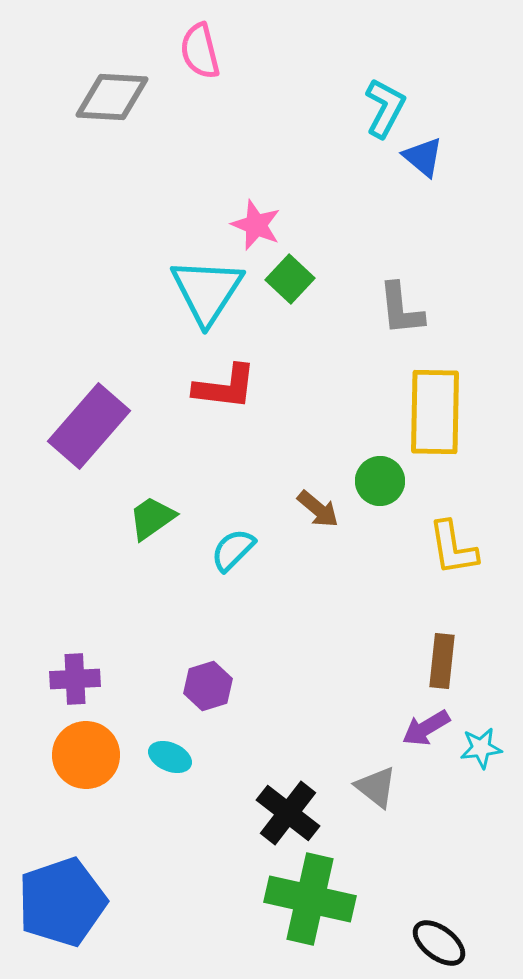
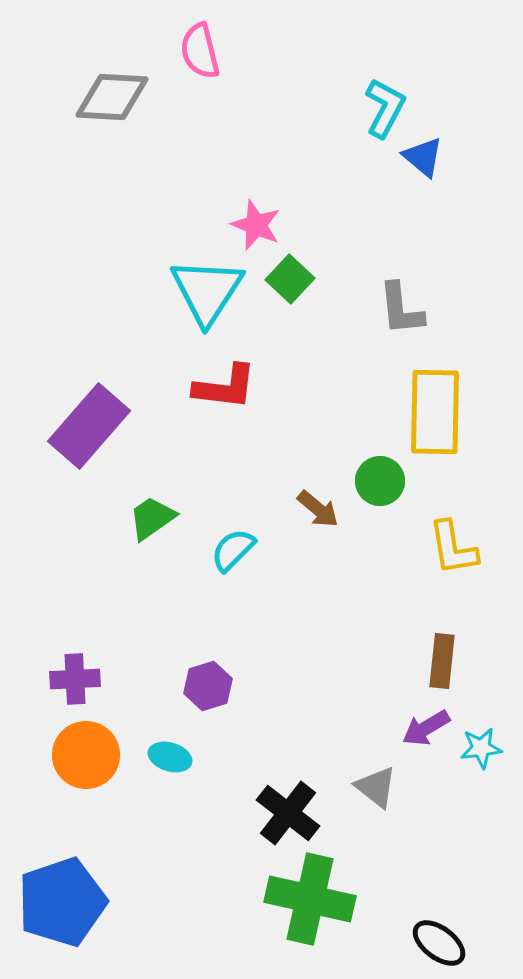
cyan ellipse: rotated 6 degrees counterclockwise
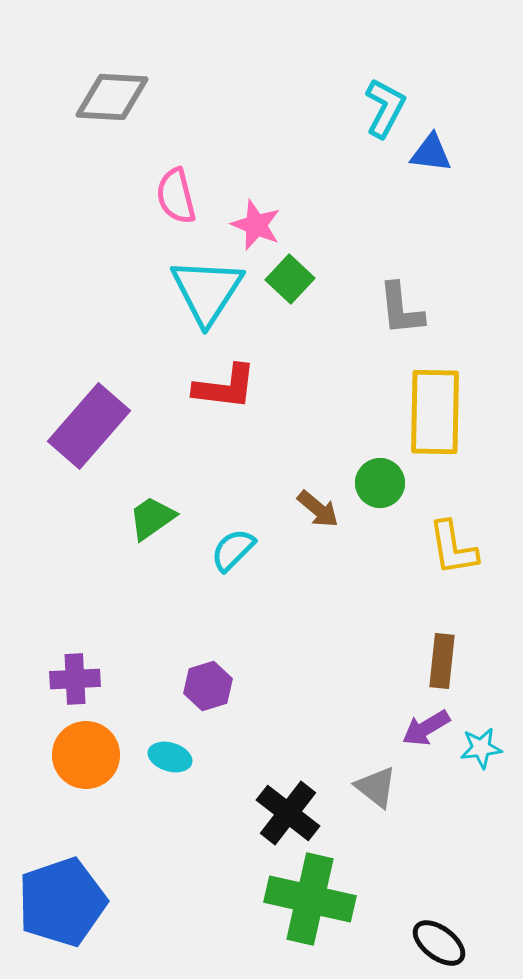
pink semicircle: moved 24 px left, 145 px down
blue triangle: moved 8 px right, 4 px up; rotated 33 degrees counterclockwise
green circle: moved 2 px down
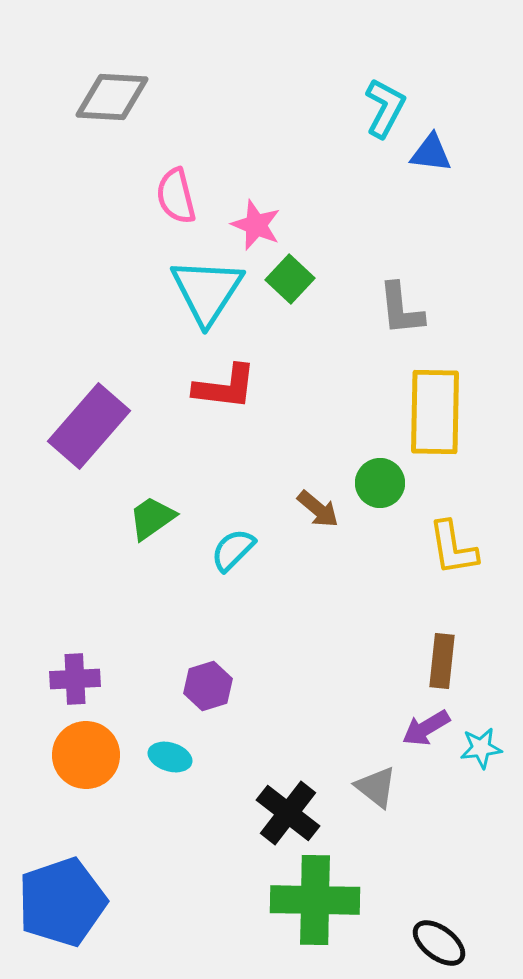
green cross: moved 5 px right, 1 px down; rotated 12 degrees counterclockwise
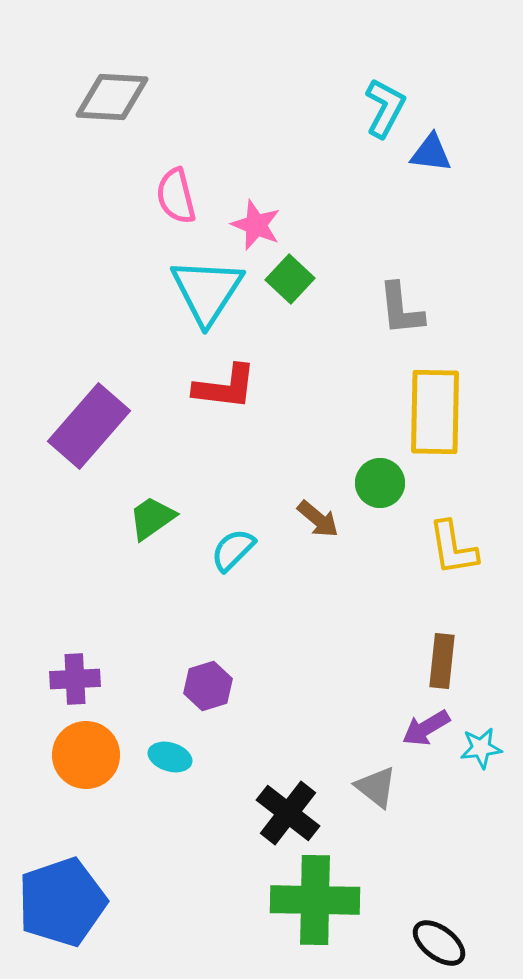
brown arrow: moved 10 px down
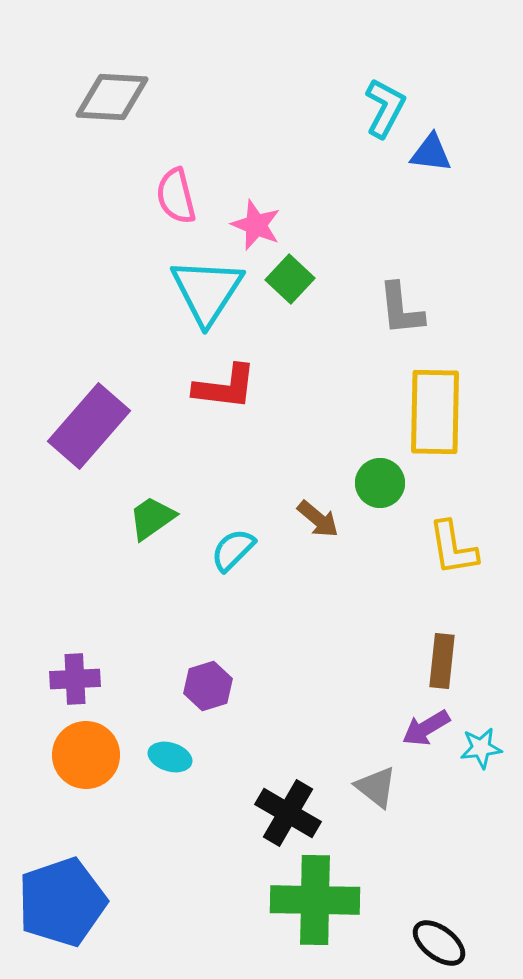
black cross: rotated 8 degrees counterclockwise
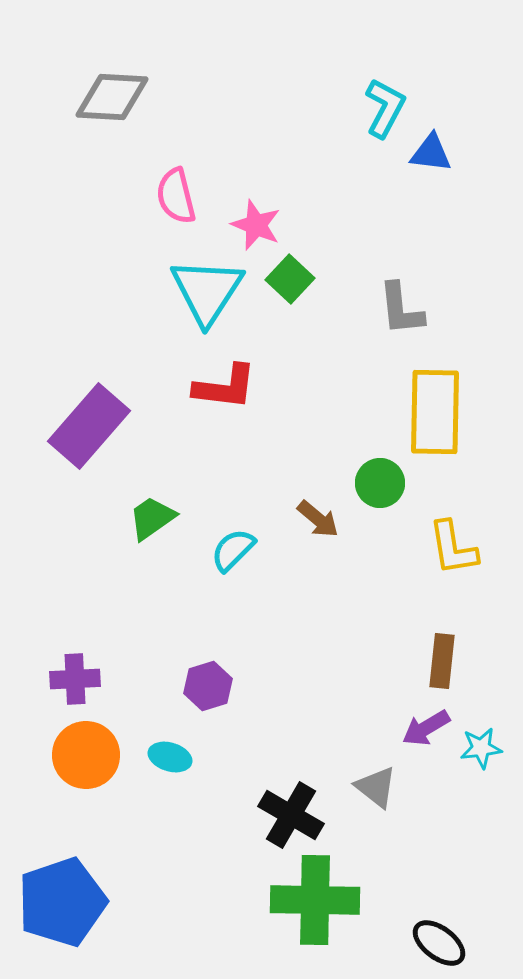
black cross: moved 3 px right, 2 px down
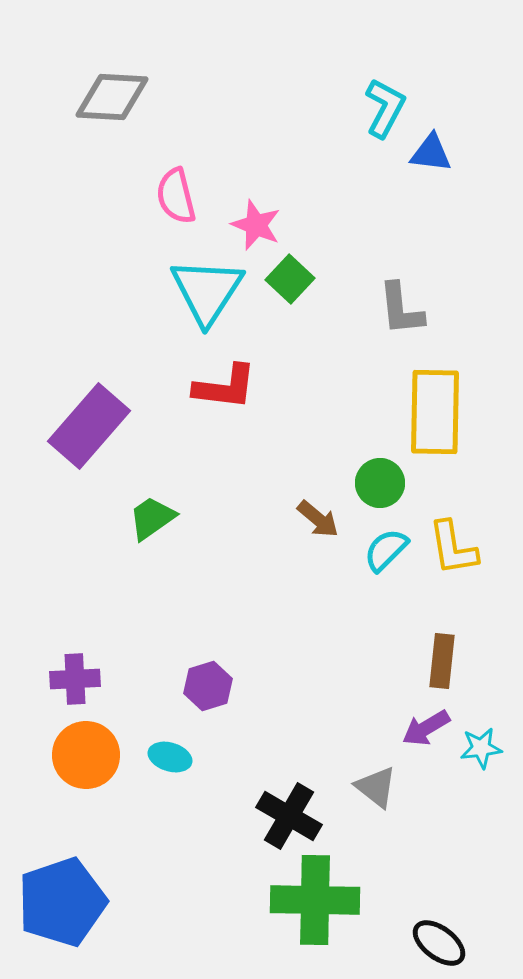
cyan semicircle: moved 153 px right
black cross: moved 2 px left, 1 px down
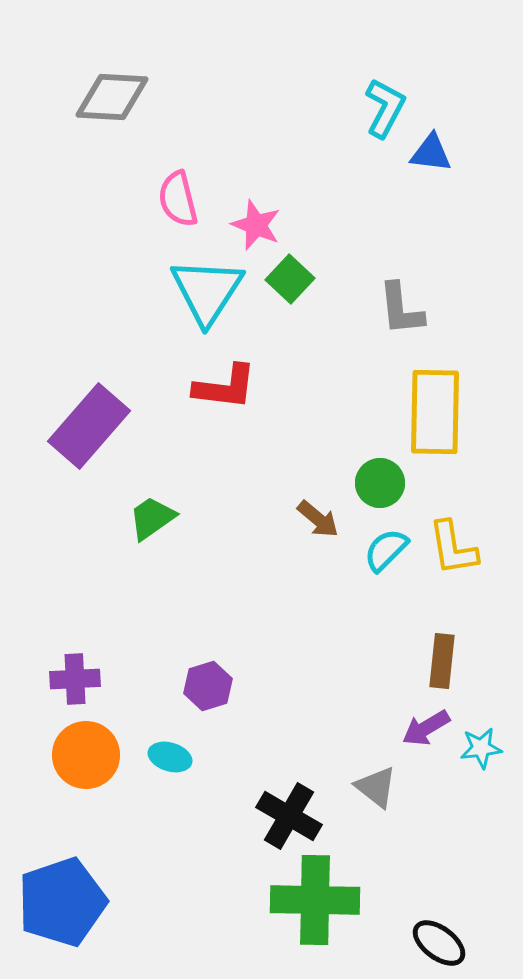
pink semicircle: moved 2 px right, 3 px down
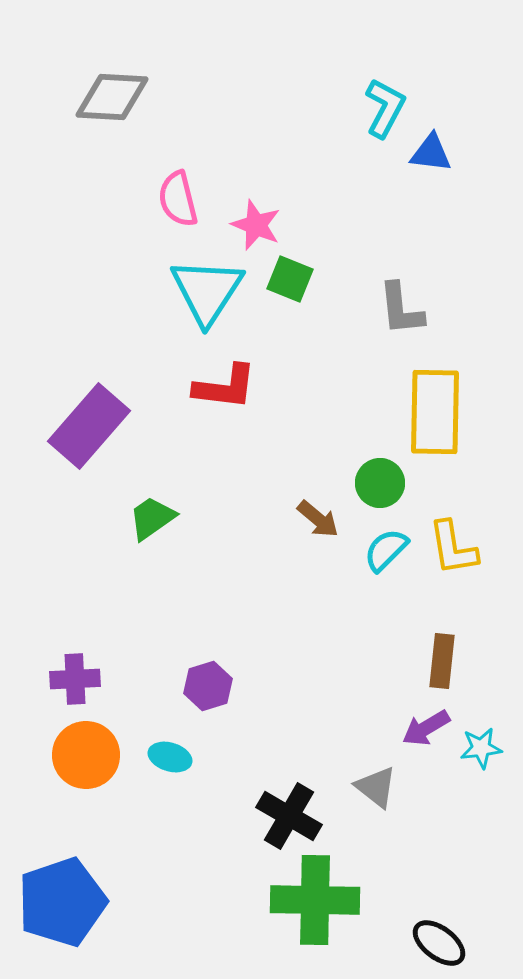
green square: rotated 21 degrees counterclockwise
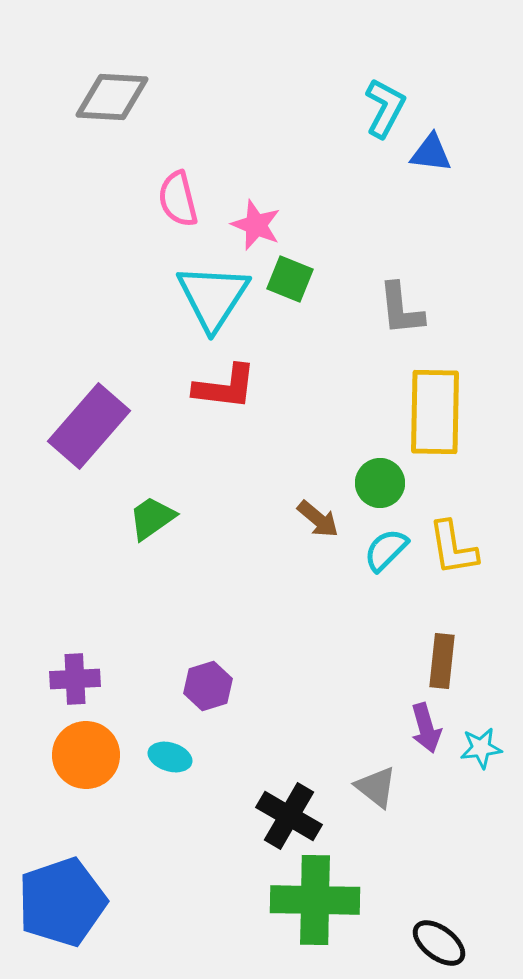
cyan triangle: moved 6 px right, 6 px down
purple arrow: rotated 75 degrees counterclockwise
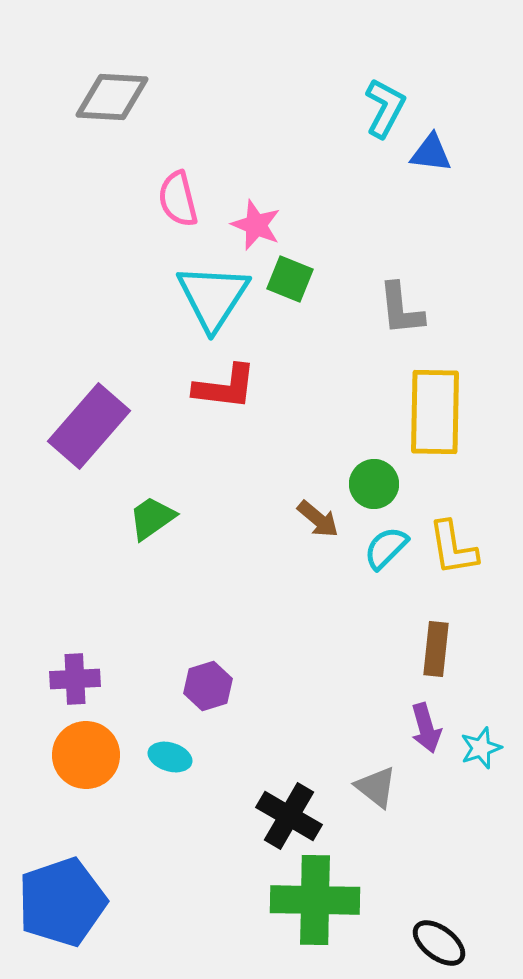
green circle: moved 6 px left, 1 px down
cyan semicircle: moved 2 px up
brown rectangle: moved 6 px left, 12 px up
cyan star: rotated 12 degrees counterclockwise
